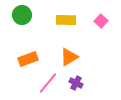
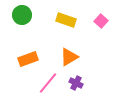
yellow rectangle: rotated 18 degrees clockwise
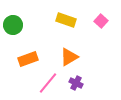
green circle: moved 9 px left, 10 px down
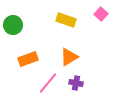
pink square: moved 7 px up
purple cross: rotated 16 degrees counterclockwise
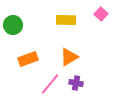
yellow rectangle: rotated 18 degrees counterclockwise
pink line: moved 2 px right, 1 px down
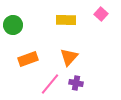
orange triangle: rotated 18 degrees counterclockwise
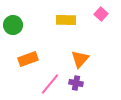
orange triangle: moved 11 px right, 2 px down
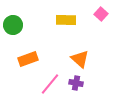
orange triangle: rotated 30 degrees counterclockwise
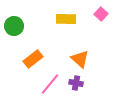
yellow rectangle: moved 1 px up
green circle: moved 1 px right, 1 px down
orange rectangle: moved 5 px right; rotated 18 degrees counterclockwise
